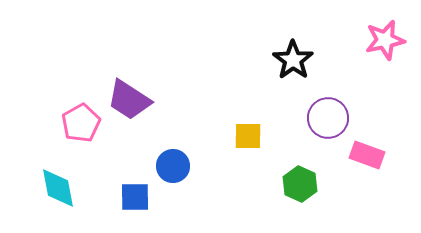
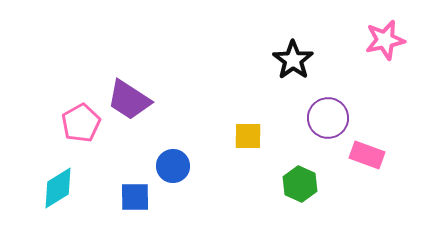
cyan diamond: rotated 69 degrees clockwise
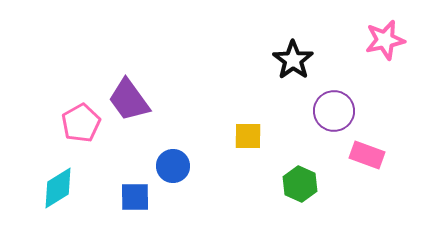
purple trapezoid: rotated 21 degrees clockwise
purple circle: moved 6 px right, 7 px up
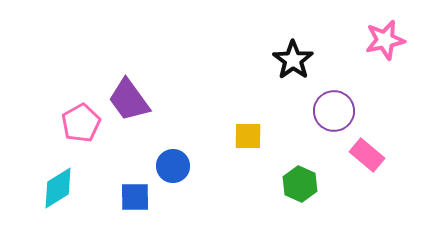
pink rectangle: rotated 20 degrees clockwise
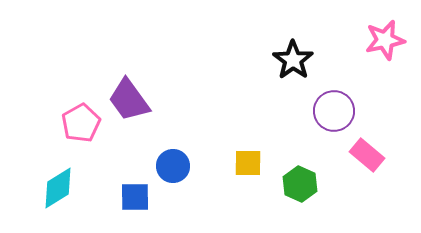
yellow square: moved 27 px down
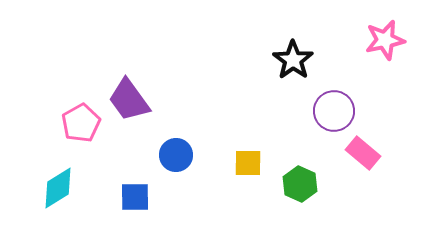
pink rectangle: moved 4 px left, 2 px up
blue circle: moved 3 px right, 11 px up
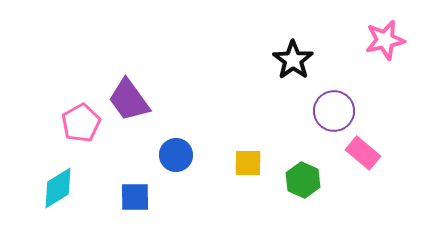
green hexagon: moved 3 px right, 4 px up
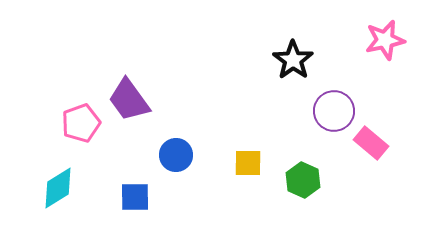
pink pentagon: rotated 9 degrees clockwise
pink rectangle: moved 8 px right, 10 px up
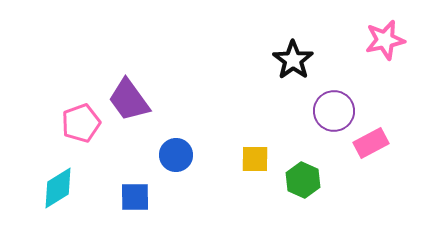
pink rectangle: rotated 68 degrees counterclockwise
yellow square: moved 7 px right, 4 px up
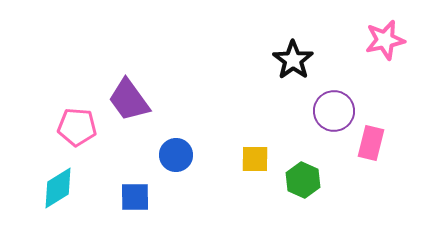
pink pentagon: moved 4 px left, 4 px down; rotated 24 degrees clockwise
pink rectangle: rotated 48 degrees counterclockwise
